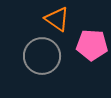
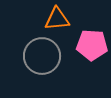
orange triangle: rotated 40 degrees counterclockwise
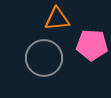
gray circle: moved 2 px right, 2 px down
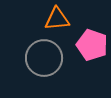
pink pentagon: rotated 16 degrees clockwise
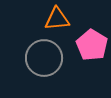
pink pentagon: rotated 12 degrees clockwise
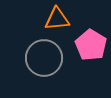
pink pentagon: moved 1 px left
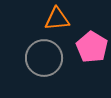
pink pentagon: moved 1 px right, 2 px down
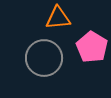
orange triangle: moved 1 px right, 1 px up
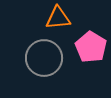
pink pentagon: moved 1 px left
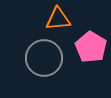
orange triangle: moved 1 px down
